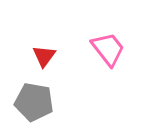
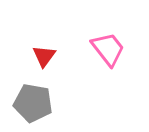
gray pentagon: moved 1 px left, 1 px down
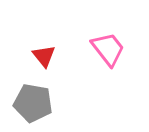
red triangle: rotated 15 degrees counterclockwise
